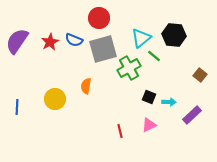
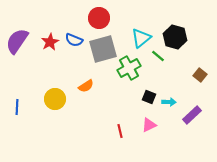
black hexagon: moved 1 px right, 2 px down; rotated 10 degrees clockwise
green line: moved 4 px right
orange semicircle: rotated 133 degrees counterclockwise
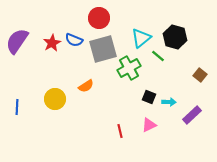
red star: moved 2 px right, 1 px down
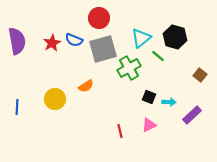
purple semicircle: rotated 136 degrees clockwise
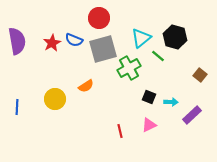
cyan arrow: moved 2 px right
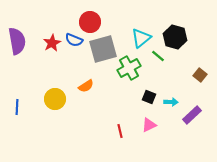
red circle: moved 9 px left, 4 px down
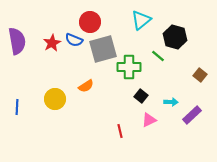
cyan triangle: moved 18 px up
green cross: moved 1 px up; rotated 30 degrees clockwise
black square: moved 8 px left, 1 px up; rotated 16 degrees clockwise
pink triangle: moved 5 px up
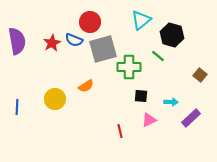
black hexagon: moved 3 px left, 2 px up
black square: rotated 32 degrees counterclockwise
purple rectangle: moved 1 px left, 3 px down
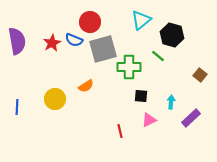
cyan arrow: rotated 88 degrees counterclockwise
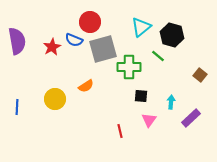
cyan triangle: moved 7 px down
red star: moved 4 px down
pink triangle: rotated 28 degrees counterclockwise
